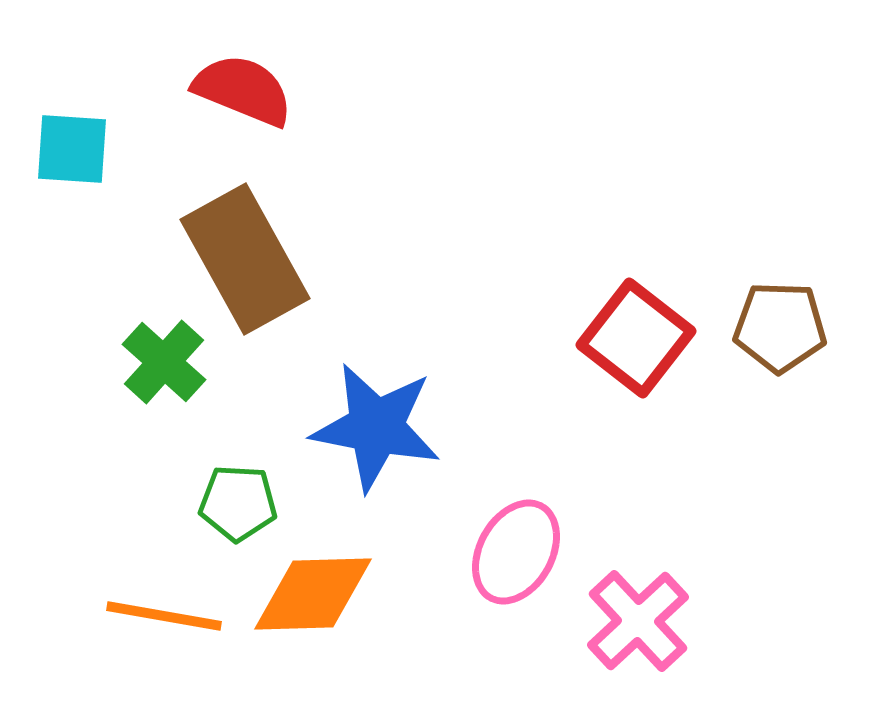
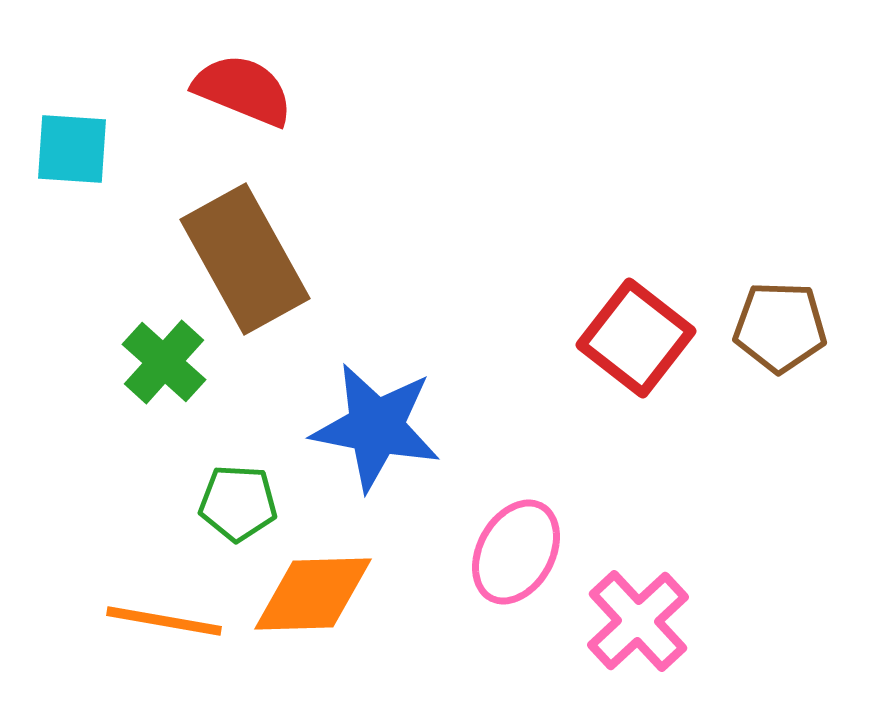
orange line: moved 5 px down
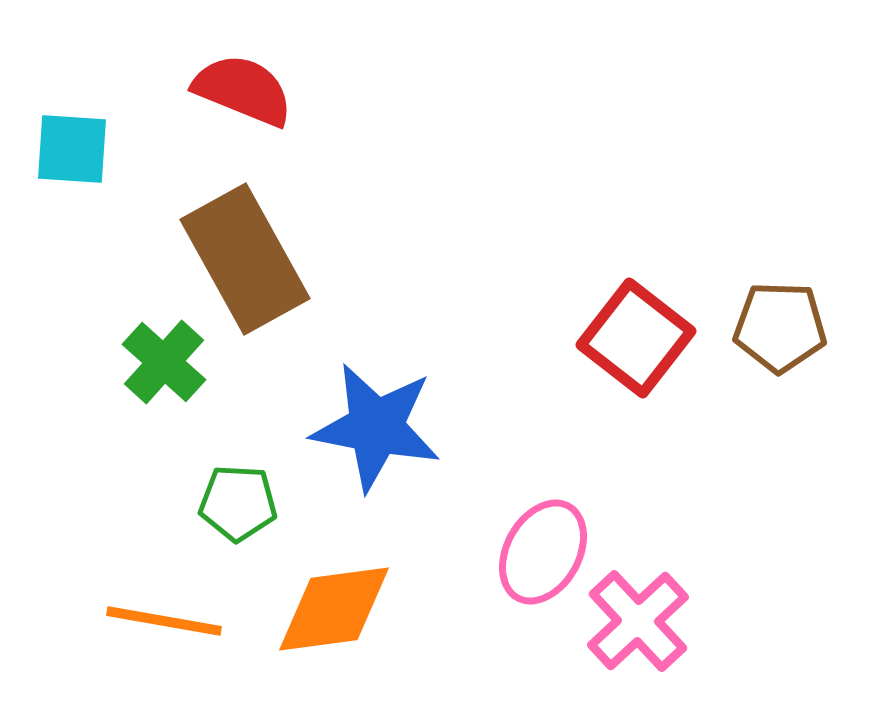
pink ellipse: moved 27 px right
orange diamond: moved 21 px right, 15 px down; rotated 6 degrees counterclockwise
